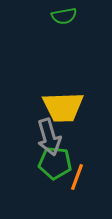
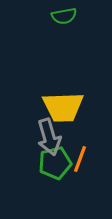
green pentagon: rotated 20 degrees counterclockwise
orange line: moved 3 px right, 18 px up
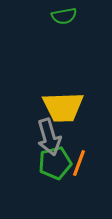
orange line: moved 1 px left, 4 px down
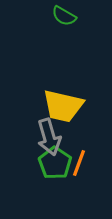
green semicircle: rotated 40 degrees clockwise
yellow trapezoid: moved 1 px up; rotated 15 degrees clockwise
green pentagon: rotated 24 degrees counterclockwise
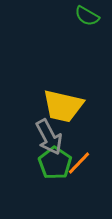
green semicircle: moved 23 px right
gray arrow: rotated 12 degrees counterclockwise
orange line: rotated 24 degrees clockwise
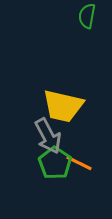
green semicircle: rotated 70 degrees clockwise
gray arrow: moved 1 px left, 1 px up
orange line: rotated 72 degrees clockwise
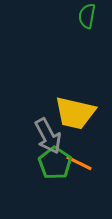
yellow trapezoid: moved 12 px right, 7 px down
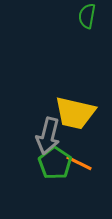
gray arrow: rotated 42 degrees clockwise
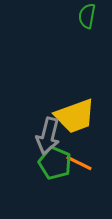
yellow trapezoid: moved 3 px down; rotated 33 degrees counterclockwise
green pentagon: rotated 12 degrees counterclockwise
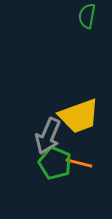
yellow trapezoid: moved 4 px right
gray arrow: rotated 9 degrees clockwise
orange line: rotated 12 degrees counterclockwise
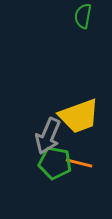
green semicircle: moved 4 px left
green pentagon: rotated 12 degrees counterclockwise
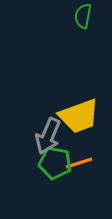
orange line: rotated 32 degrees counterclockwise
